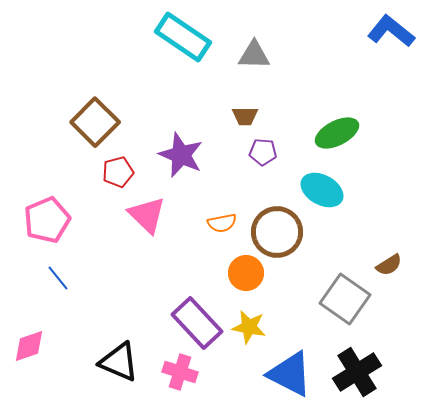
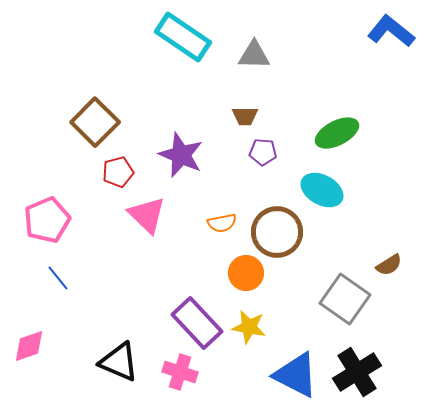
blue triangle: moved 6 px right, 1 px down
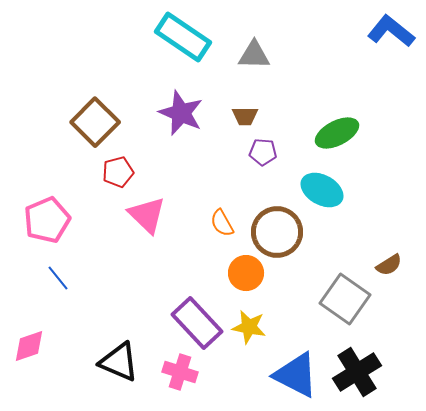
purple star: moved 42 px up
orange semicircle: rotated 72 degrees clockwise
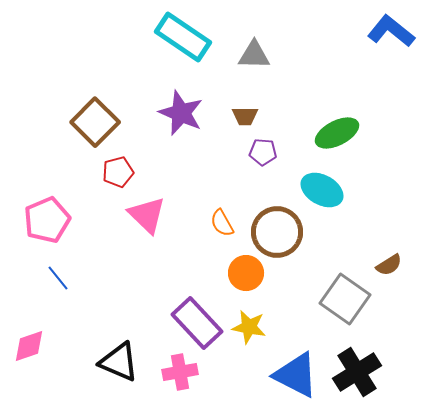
pink cross: rotated 28 degrees counterclockwise
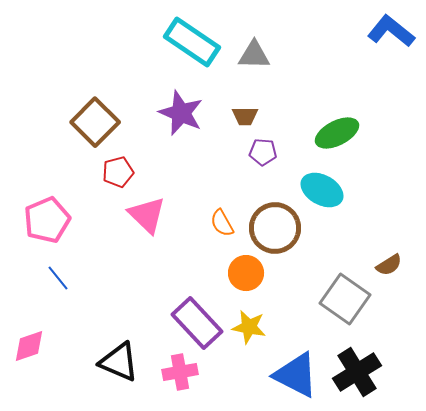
cyan rectangle: moved 9 px right, 5 px down
brown circle: moved 2 px left, 4 px up
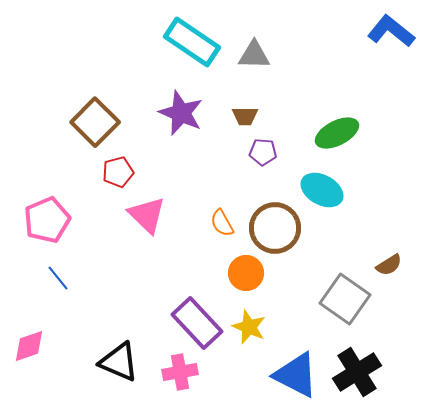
yellow star: rotated 12 degrees clockwise
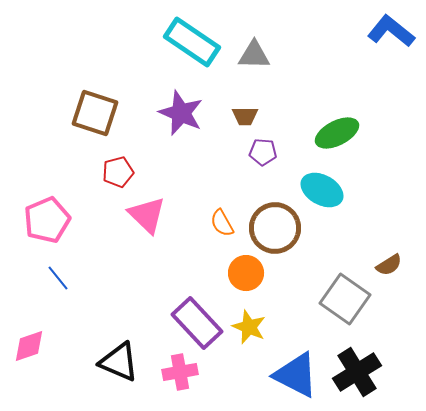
brown square: moved 9 px up; rotated 27 degrees counterclockwise
